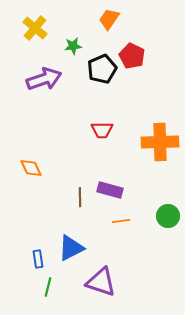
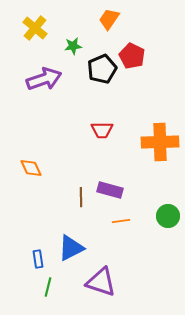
brown line: moved 1 px right
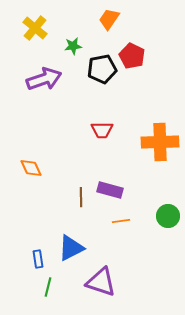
black pentagon: rotated 12 degrees clockwise
